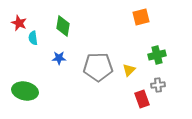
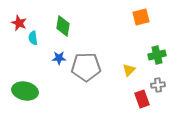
gray pentagon: moved 12 px left
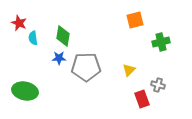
orange square: moved 6 px left, 3 px down
green diamond: moved 10 px down
green cross: moved 4 px right, 13 px up
gray cross: rotated 24 degrees clockwise
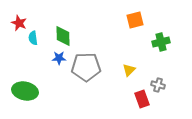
green diamond: rotated 10 degrees counterclockwise
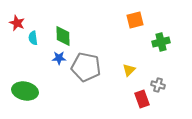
red star: moved 2 px left
gray pentagon: rotated 12 degrees clockwise
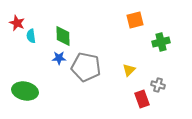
cyan semicircle: moved 2 px left, 2 px up
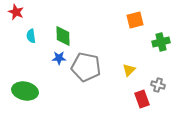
red star: moved 1 px left, 11 px up
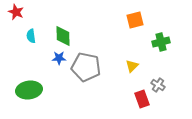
yellow triangle: moved 3 px right, 4 px up
gray cross: rotated 16 degrees clockwise
green ellipse: moved 4 px right, 1 px up; rotated 20 degrees counterclockwise
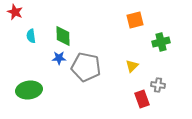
red star: moved 1 px left
gray cross: rotated 24 degrees counterclockwise
